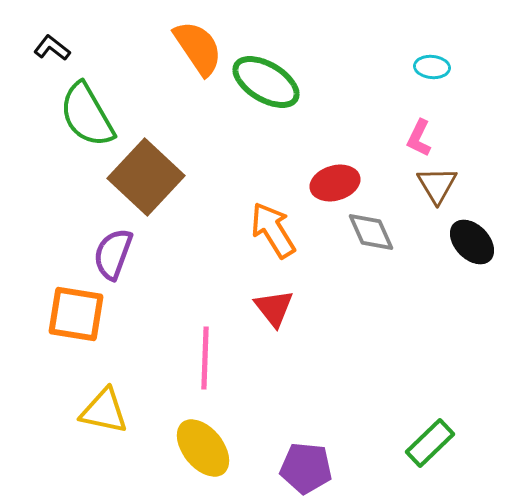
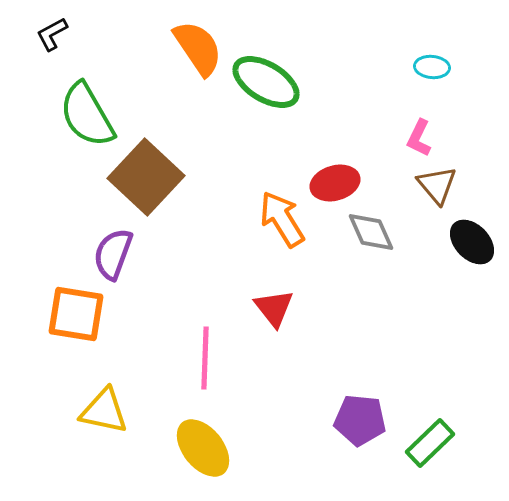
black L-shape: moved 14 px up; rotated 66 degrees counterclockwise
brown triangle: rotated 9 degrees counterclockwise
orange arrow: moved 9 px right, 11 px up
purple pentagon: moved 54 px right, 48 px up
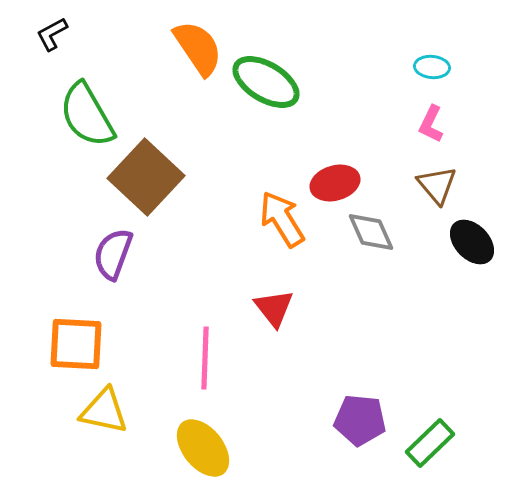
pink L-shape: moved 12 px right, 14 px up
orange square: moved 30 px down; rotated 6 degrees counterclockwise
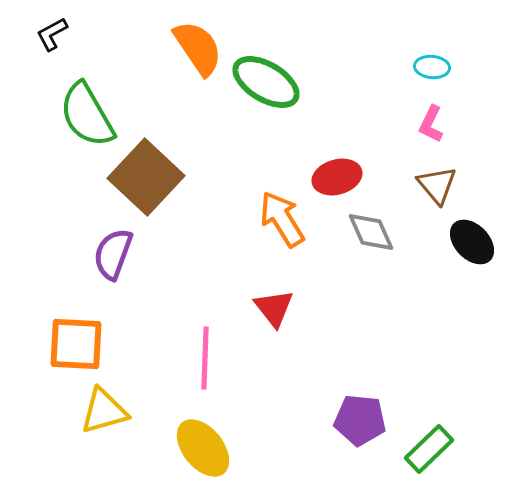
red ellipse: moved 2 px right, 6 px up
yellow triangle: rotated 28 degrees counterclockwise
green rectangle: moved 1 px left, 6 px down
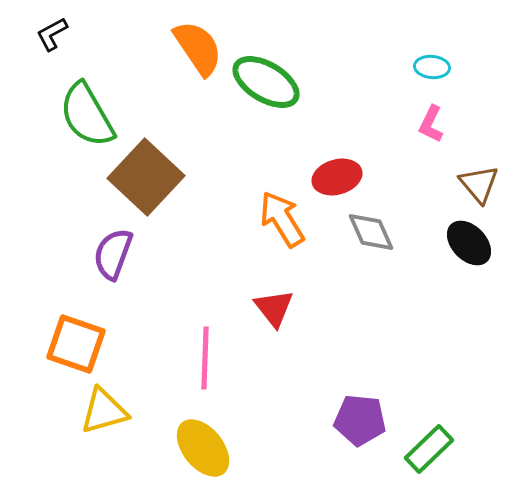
brown triangle: moved 42 px right, 1 px up
black ellipse: moved 3 px left, 1 px down
orange square: rotated 16 degrees clockwise
